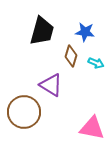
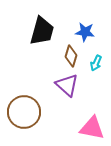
cyan arrow: rotated 91 degrees clockwise
purple triangle: moved 16 px right; rotated 10 degrees clockwise
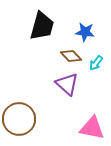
black trapezoid: moved 5 px up
brown diamond: rotated 60 degrees counterclockwise
cyan arrow: rotated 14 degrees clockwise
purple triangle: moved 1 px up
brown circle: moved 5 px left, 7 px down
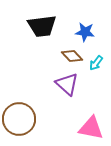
black trapezoid: rotated 68 degrees clockwise
brown diamond: moved 1 px right
pink triangle: moved 1 px left
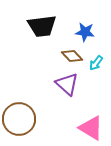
pink triangle: rotated 20 degrees clockwise
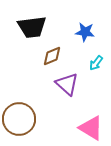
black trapezoid: moved 10 px left, 1 px down
brown diamond: moved 20 px left; rotated 70 degrees counterclockwise
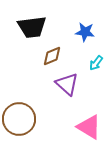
pink triangle: moved 2 px left, 1 px up
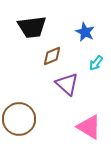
blue star: rotated 18 degrees clockwise
